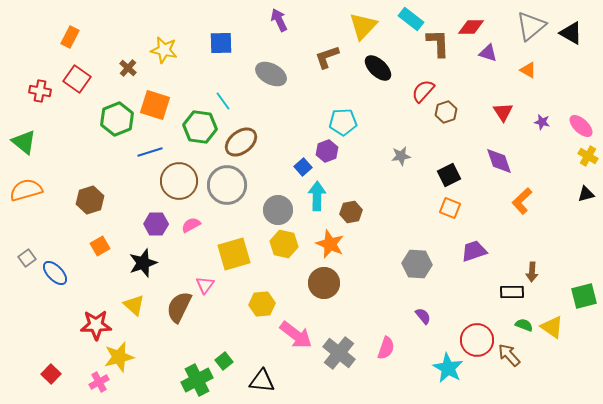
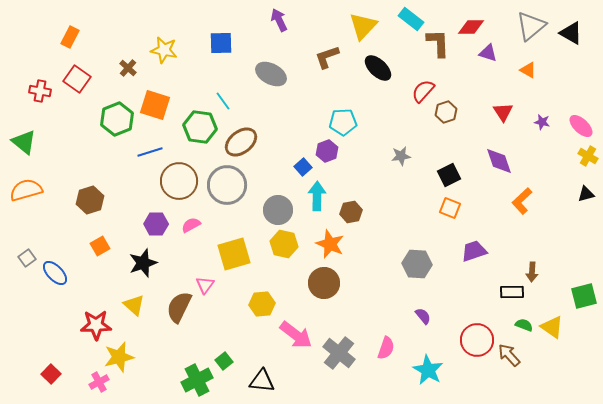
cyan star at (448, 368): moved 20 px left, 2 px down
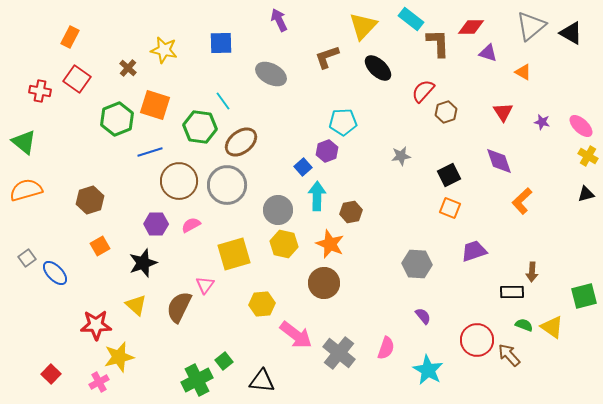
orange triangle at (528, 70): moved 5 px left, 2 px down
yellow triangle at (134, 305): moved 2 px right
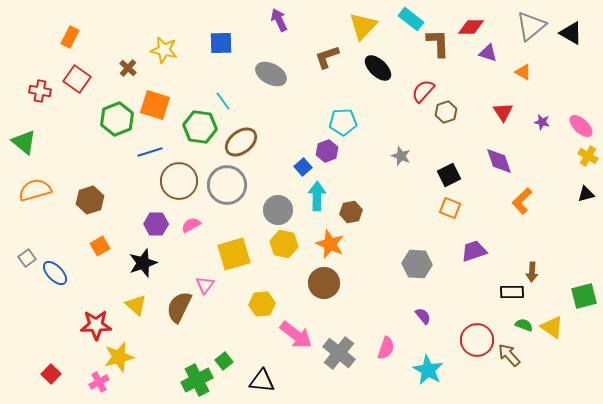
gray star at (401, 156): rotated 30 degrees clockwise
orange semicircle at (26, 190): moved 9 px right
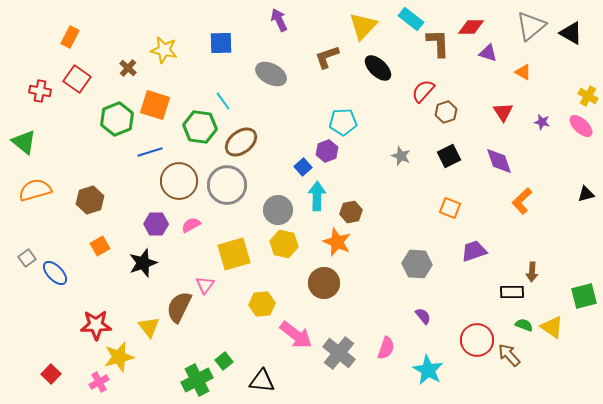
yellow cross at (588, 156): moved 60 px up
black square at (449, 175): moved 19 px up
orange star at (330, 244): moved 7 px right, 2 px up
yellow triangle at (136, 305): moved 13 px right, 22 px down; rotated 10 degrees clockwise
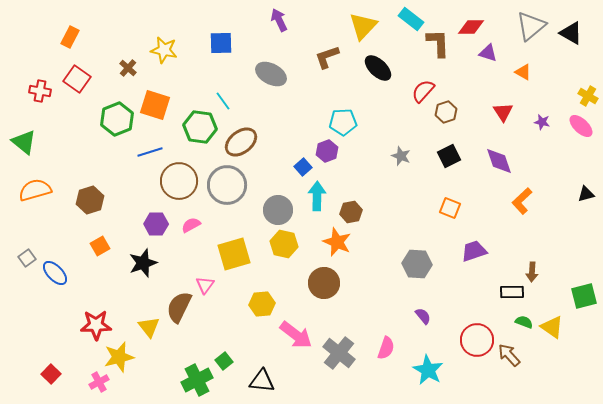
green semicircle at (524, 325): moved 3 px up
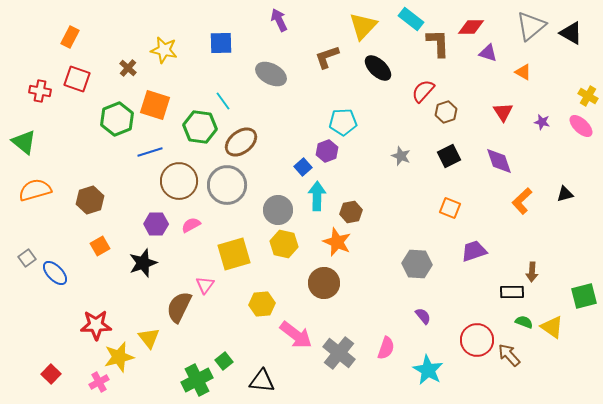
red square at (77, 79): rotated 16 degrees counterclockwise
black triangle at (586, 194): moved 21 px left
yellow triangle at (149, 327): moved 11 px down
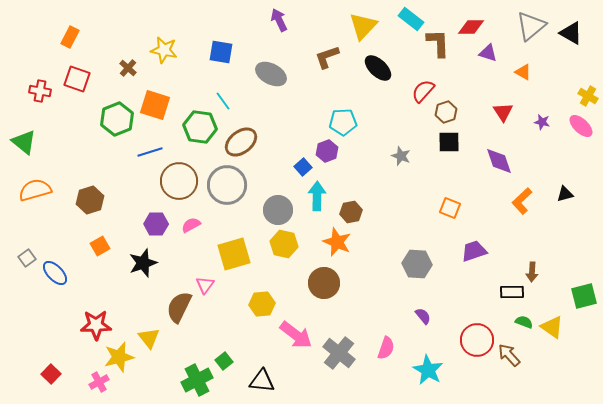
blue square at (221, 43): moved 9 px down; rotated 10 degrees clockwise
black square at (449, 156): moved 14 px up; rotated 25 degrees clockwise
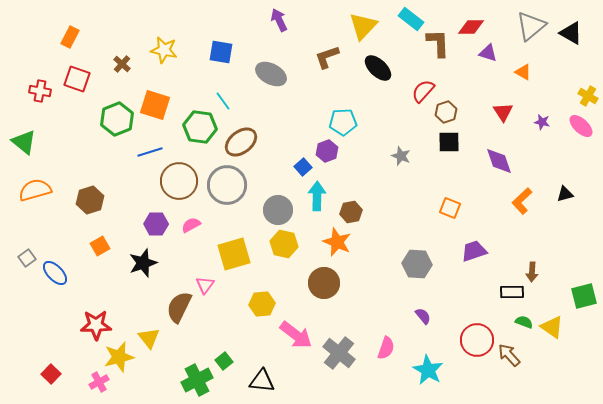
brown cross at (128, 68): moved 6 px left, 4 px up
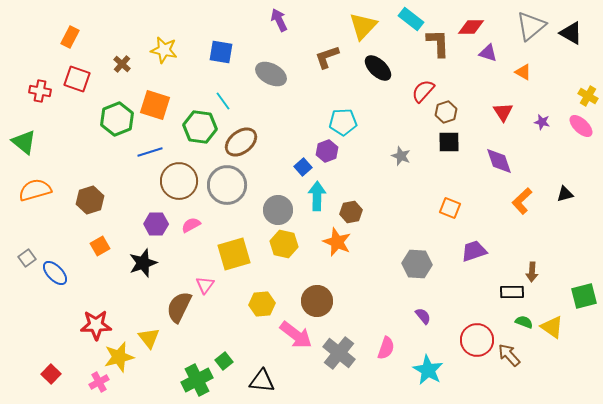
brown circle at (324, 283): moved 7 px left, 18 px down
